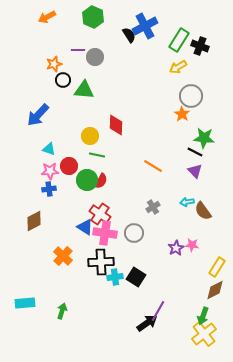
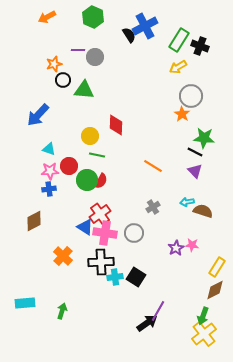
brown semicircle at (203, 211): rotated 144 degrees clockwise
red cross at (100, 214): rotated 20 degrees clockwise
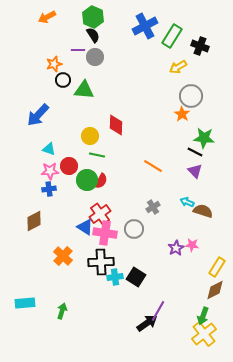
black semicircle at (129, 35): moved 36 px left
green rectangle at (179, 40): moved 7 px left, 4 px up
cyan arrow at (187, 202): rotated 32 degrees clockwise
gray circle at (134, 233): moved 4 px up
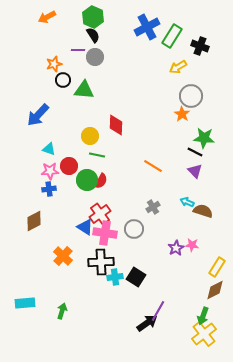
blue cross at (145, 26): moved 2 px right, 1 px down
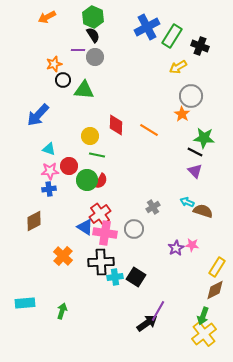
orange line at (153, 166): moved 4 px left, 36 px up
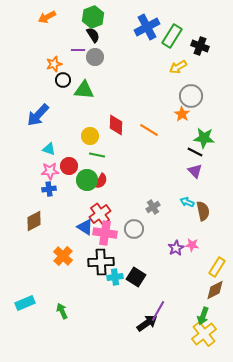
green hexagon at (93, 17): rotated 15 degrees clockwise
brown semicircle at (203, 211): rotated 60 degrees clockwise
cyan rectangle at (25, 303): rotated 18 degrees counterclockwise
green arrow at (62, 311): rotated 42 degrees counterclockwise
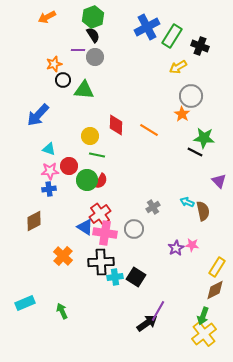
purple triangle at (195, 171): moved 24 px right, 10 px down
